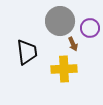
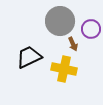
purple circle: moved 1 px right, 1 px down
black trapezoid: moved 2 px right, 5 px down; rotated 108 degrees counterclockwise
yellow cross: rotated 15 degrees clockwise
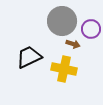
gray circle: moved 2 px right
brown arrow: rotated 48 degrees counterclockwise
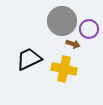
purple circle: moved 2 px left
black trapezoid: moved 2 px down
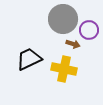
gray circle: moved 1 px right, 2 px up
purple circle: moved 1 px down
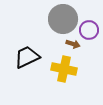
black trapezoid: moved 2 px left, 2 px up
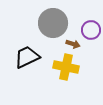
gray circle: moved 10 px left, 4 px down
purple circle: moved 2 px right
yellow cross: moved 2 px right, 2 px up
